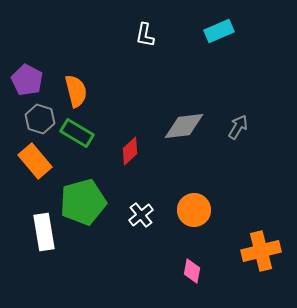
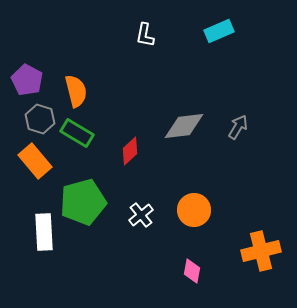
white rectangle: rotated 6 degrees clockwise
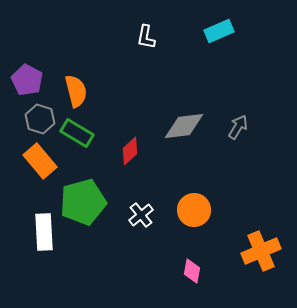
white L-shape: moved 1 px right, 2 px down
orange rectangle: moved 5 px right
orange cross: rotated 9 degrees counterclockwise
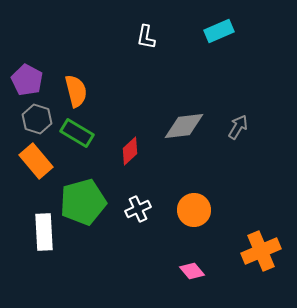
gray hexagon: moved 3 px left
orange rectangle: moved 4 px left
white cross: moved 3 px left, 6 px up; rotated 15 degrees clockwise
pink diamond: rotated 50 degrees counterclockwise
